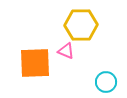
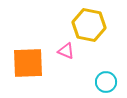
yellow hexagon: moved 8 px right; rotated 12 degrees clockwise
orange square: moved 7 px left
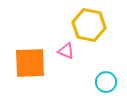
orange square: moved 2 px right
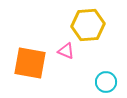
yellow hexagon: moved 1 px left; rotated 16 degrees counterclockwise
orange square: rotated 12 degrees clockwise
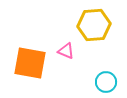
yellow hexagon: moved 6 px right
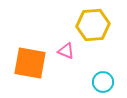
yellow hexagon: moved 1 px left
cyan circle: moved 3 px left
